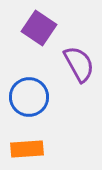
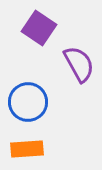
blue circle: moved 1 px left, 5 px down
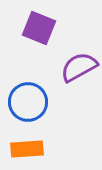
purple square: rotated 12 degrees counterclockwise
purple semicircle: moved 3 px down; rotated 90 degrees counterclockwise
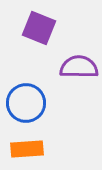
purple semicircle: rotated 30 degrees clockwise
blue circle: moved 2 px left, 1 px down
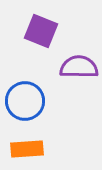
purple square: moved 2 px right, 3 px down
blue circle: moved 1 px left, 2 px up
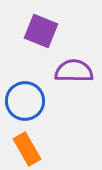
purple semicircle: moved 5 px left, 4 px down
orange rectangle: rotated 64 degrees clockwise
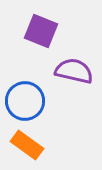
purple semicircle: rotated 12 degrees clockwise
orange rectangle: moved 4 px up; rotated 24 degrees counterclockwise
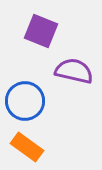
orange rectangle: moved 2 px down
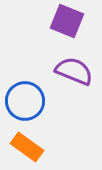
purple square: moved 26 px right, 10 px up
purple semicircle: rotated 9 degrees clockwise
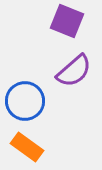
purple semicircle: rotated 117 degrees clockwise
